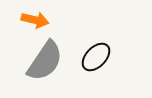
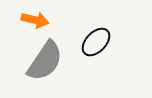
black ellipse: moved 15 px up
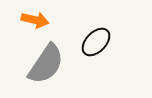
gray semicircle: moved 1 px right, 3 px down
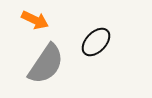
orange arrow: rotated 12 degrees clockwise
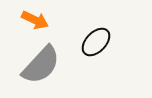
gray semicircle: moved 5 px left, 1 px down; rotated 9 degrees clockwise
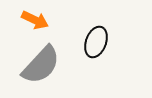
black ellipse: rotated 24 degrees counterclockwise
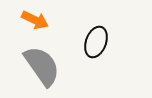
gray semicircle: moved 1 px right, 1 px down; rotated 78 degrees counterclockwise
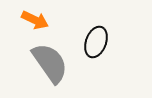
gray semicircle: moved 8 px right, 3 px up
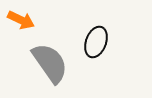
orange arrow: moved 14 px left
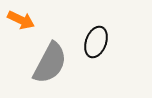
gray semicircle: rotated 63 degrees clockwise
